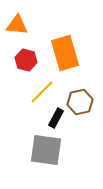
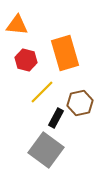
brown hexagon: moved 1 px down
gray square: rotated 28 degrees clockwise
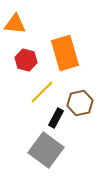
orange triangle: moved 2 px left, 1 px up
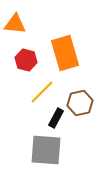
gray square: rotated 32 degrees counterclockwise
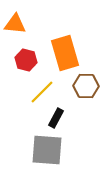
brown hexagon: moved 6 px right, 17 px up; rotated 15 degrees clockwise
gray square: moved 1 px right
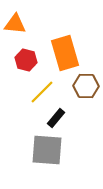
black rectangle: rotated 12 degrees clockwise
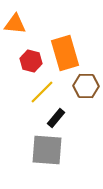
red hexagon: moved 5 px right, 1 px down
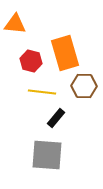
brown hexagon: moved 2 px left
yellow line: rotated 52 degrees clockwise
gray square: moved 5 px down
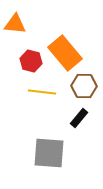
orange rectangle: rotated 24 degrees counterclockwise
black rectangle: moved 23 px right
gray square: moved 2 px right, 2 px up
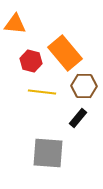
black rectangle: moved 1 px left
gray square: moved 1 px left
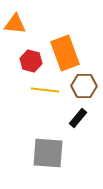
orange rectangle: rotated 20 degrees clockwise
yellow line: moved 3 px right, 2 px up
